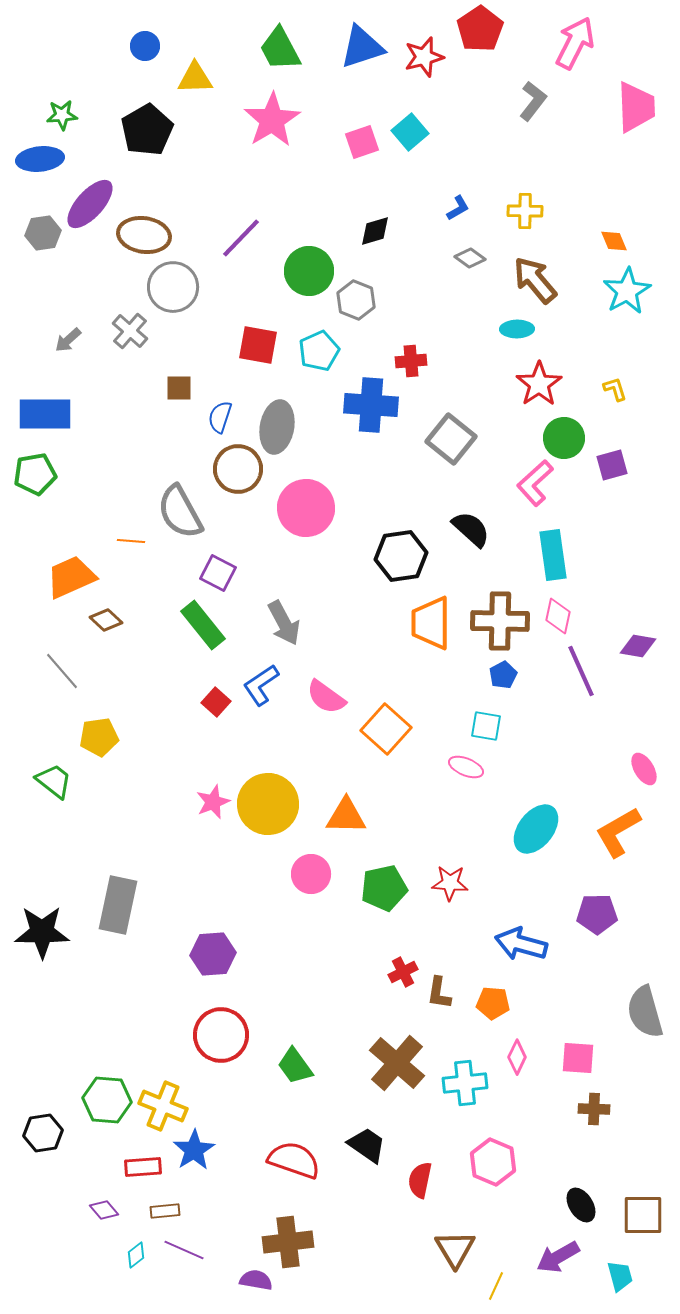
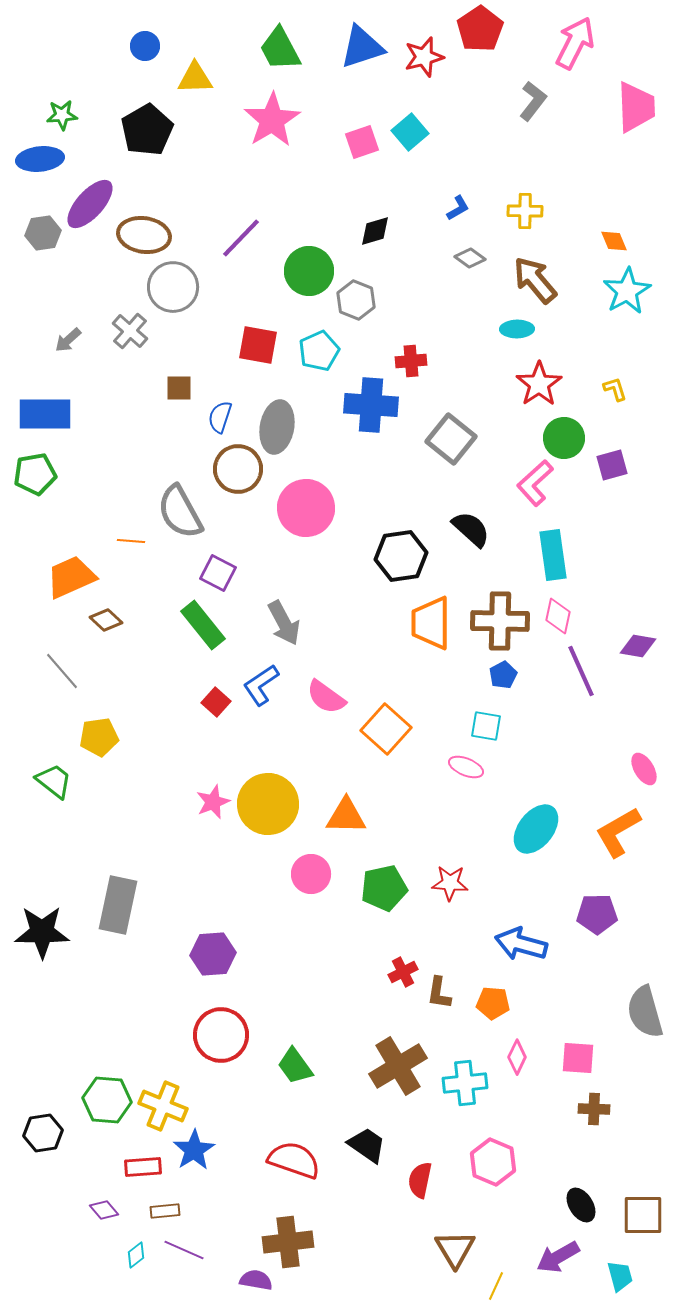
brown cross at (397, 1063): moved 1 px right, 3 px down; rotated 18 degrees clockwise
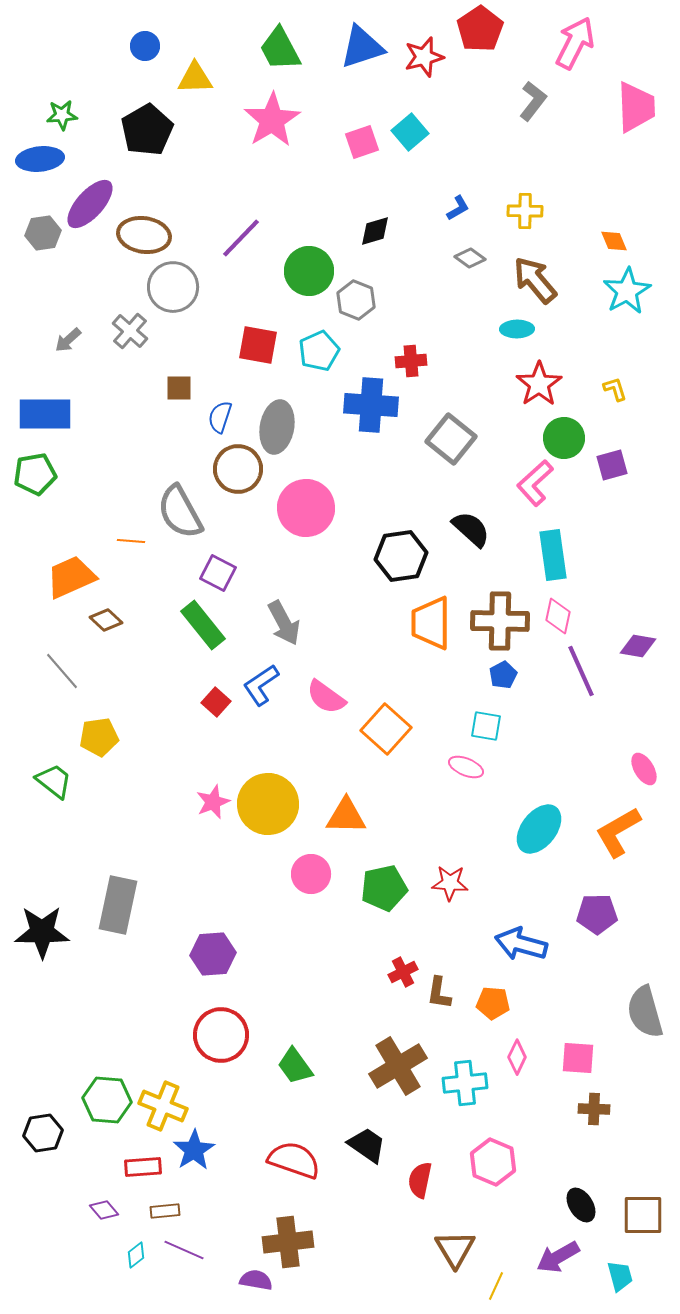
cyan ellipse at (536, 829): moved 3 px right
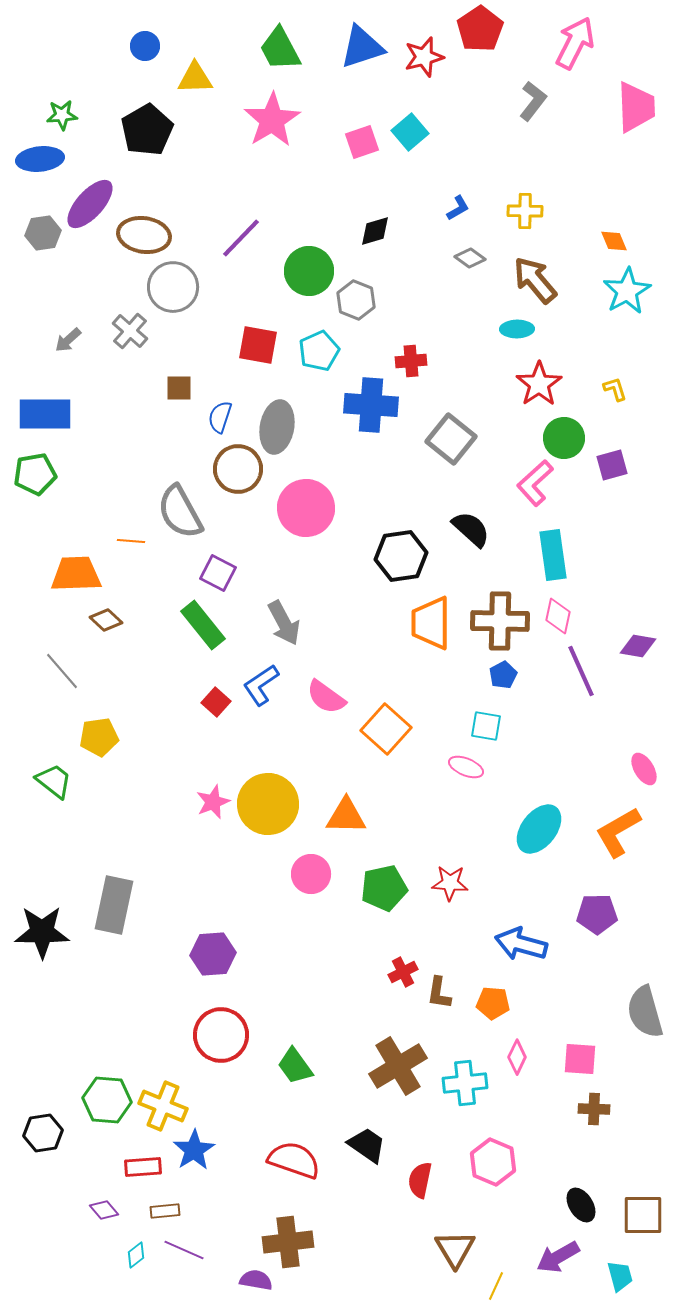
orange trapezoid at (71, 577): moved 5 px right, 3 px up; rotated 22 degrees clockwise
gray rectangle at (118, 905): moved 4 px left
pink square at (578, 1058): moved 2 px right, 1 px down
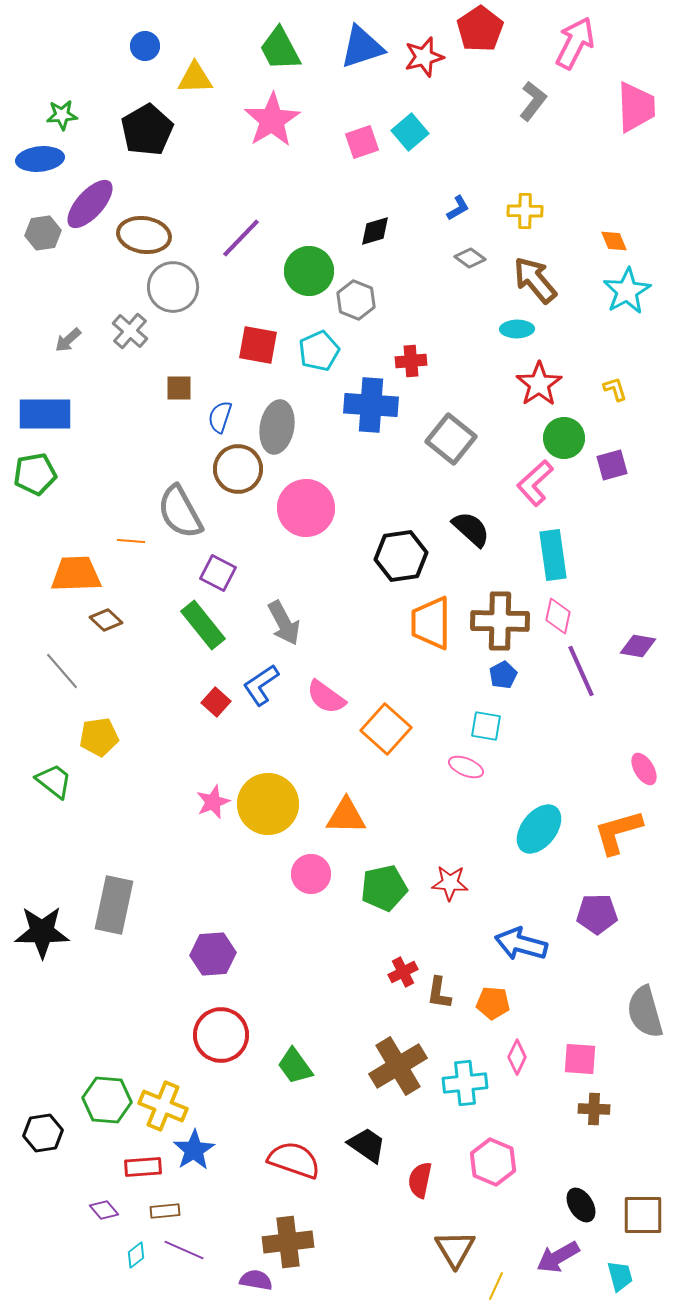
orange L-shape at (618, 832): rotated 14 degrees clockwise
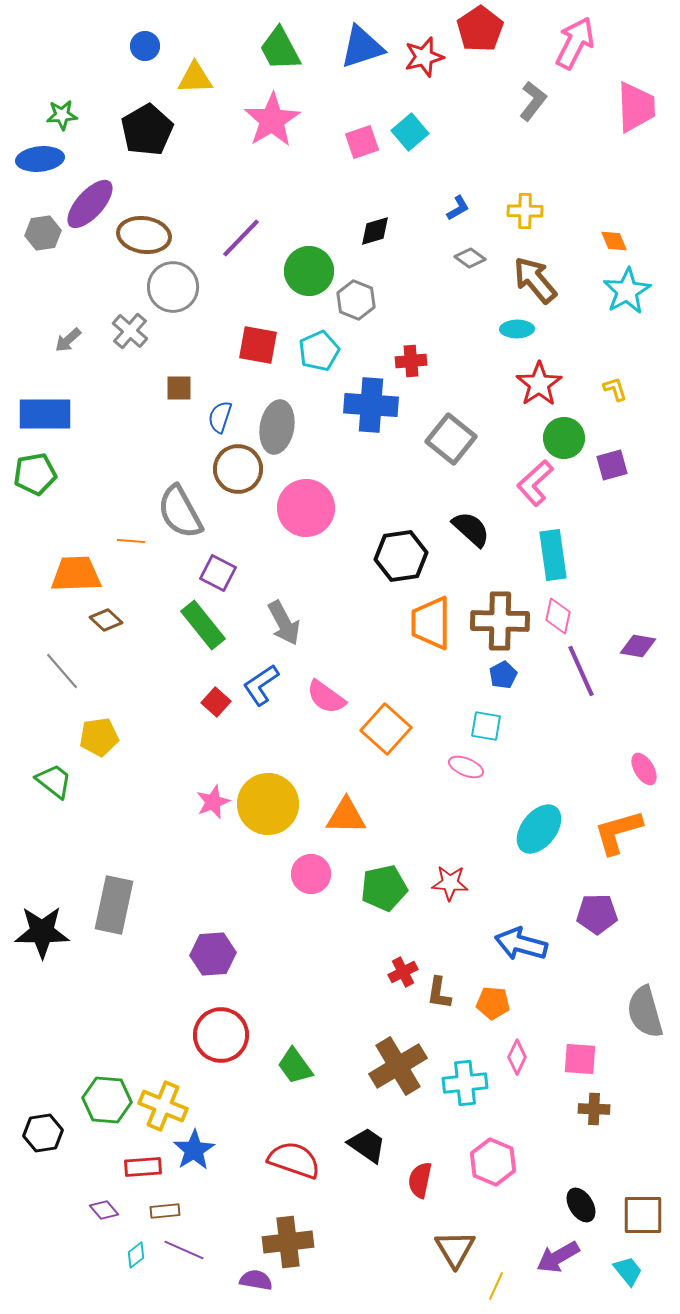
cyan trapezoid at (620, 1276): moved 8 px right, 5 px up; rotated 24 degrees counterclockwise
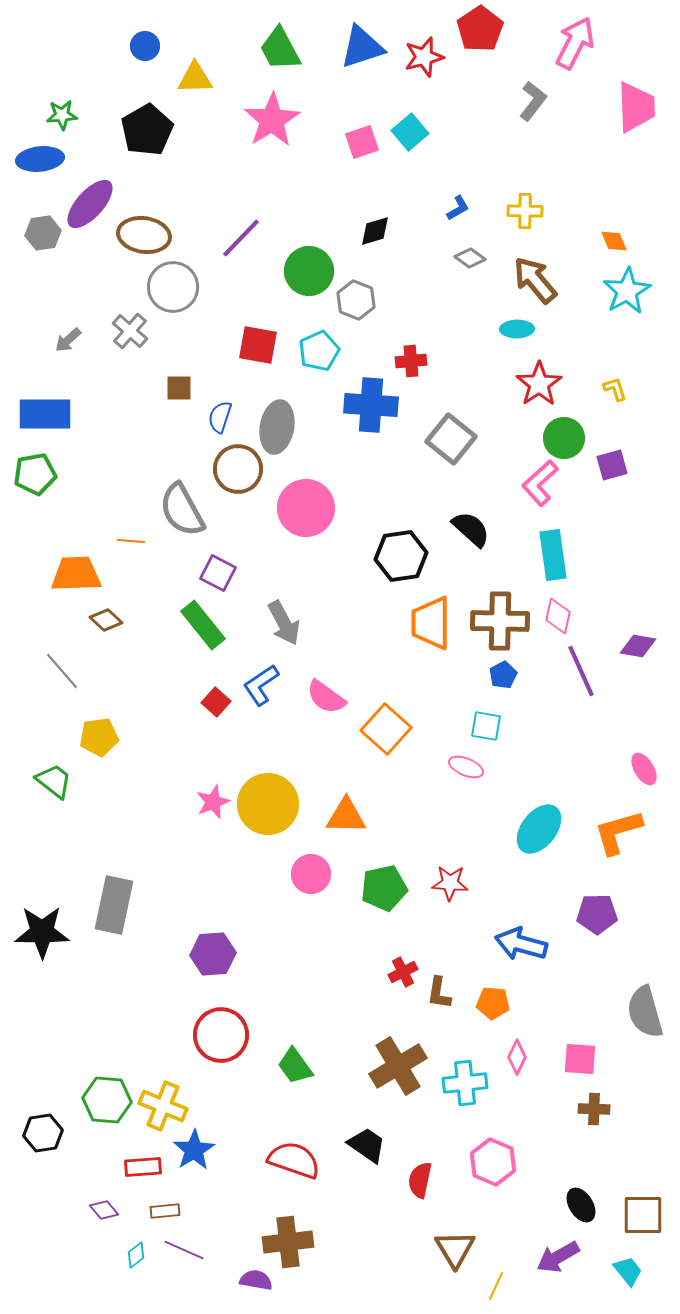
pink L-shape at (535, 483): moved 5 px right
gray semicircle at (180, 512): moved 2 px right, 2 px up
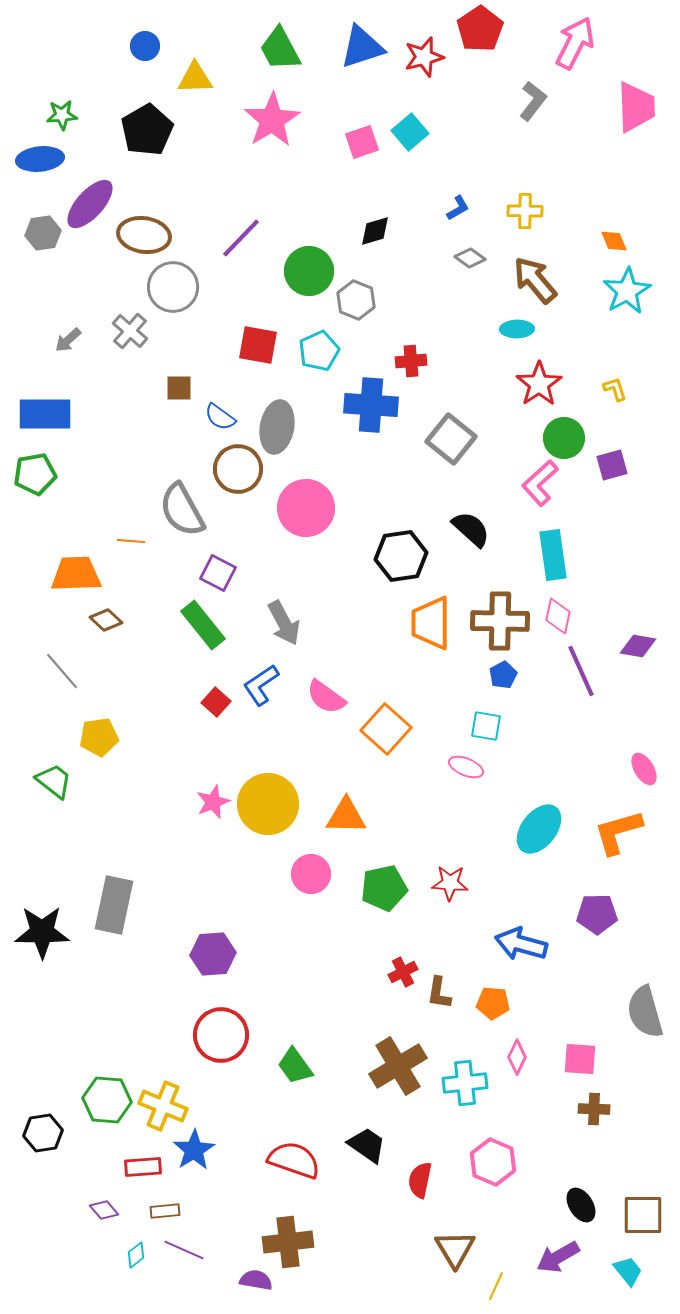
blue semicircle at (220, 417): rotated 72 degrees counterclockwise
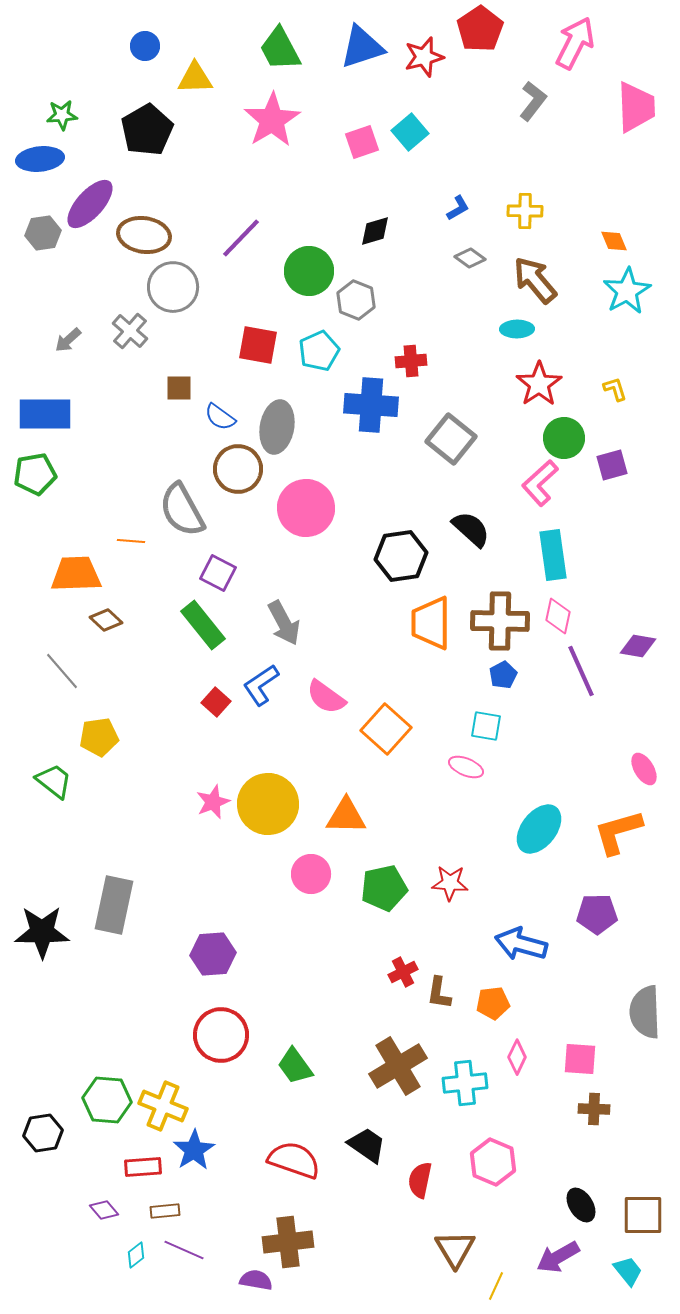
orange pentagon at (493, 1003): rotated 12 degrees counterclockwise
gray semicircle at (645, 1012): rotated 14 degrees clockwise
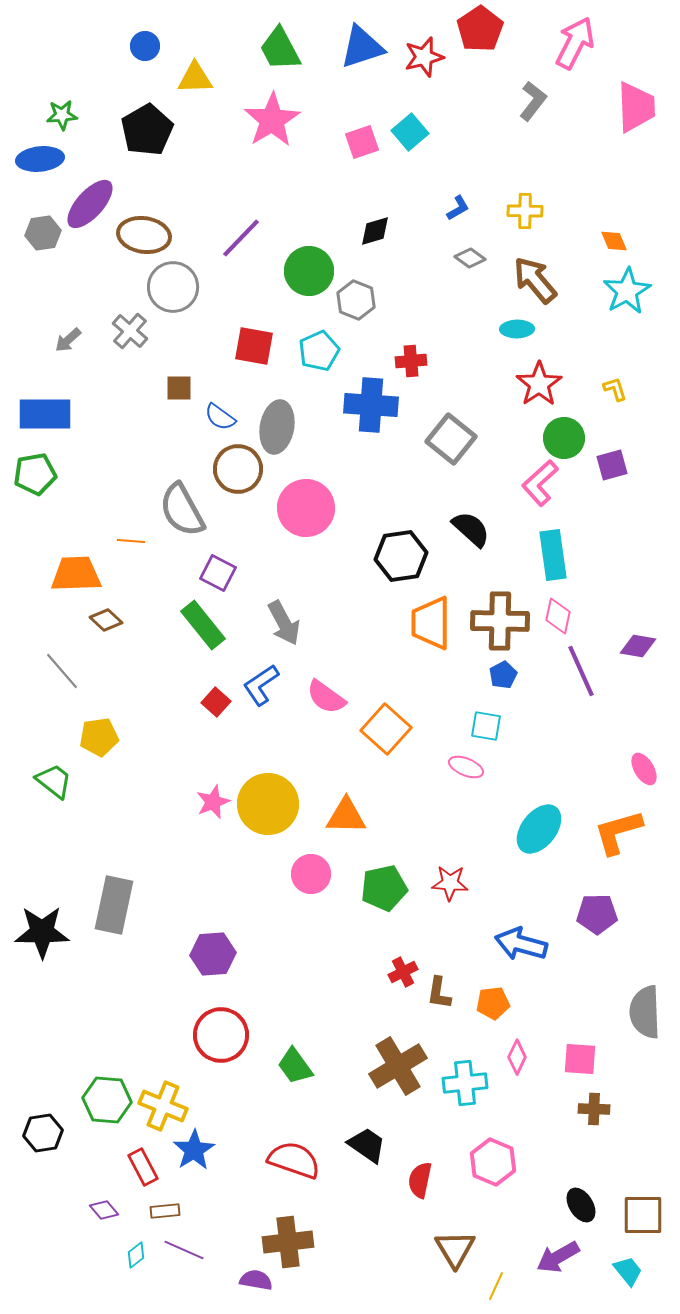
red square at (258, 345): moved 4 px left, 1 px down
red rectangle at (143, 1167): rotated 66 degrees clockwise
